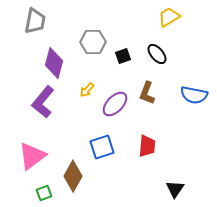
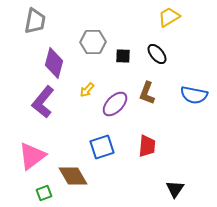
black square: rotated 21 degrees clockwise
brown diamond: rotated 60 degrees counterclockwise
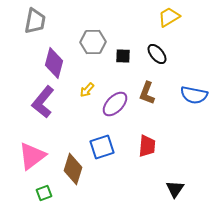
brown diamond: moved 7 px up; rotated 48 degrees clockwise
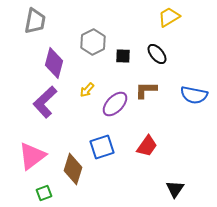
gray hexagon: rotated 25 degrees counterclockwise
brown L-shape: moved 1 px left, 3 px up; rotated 70 degrees clockwise
purple L-shape: moved 2 px right; rotated 8 degrees clockwise
red trapezoid: rotated 30 degrees clockwise
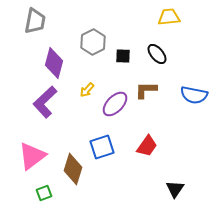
yellow trapezoid: rotated 25 degrees clockwise
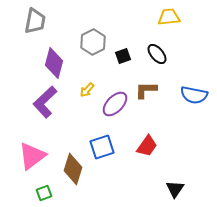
black square: rotated 21 degrees counterclockwise
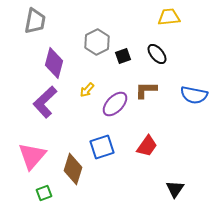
gray hexagon: moved 4 px right
pink triangle: rotated 12 degrees counterclockwise
